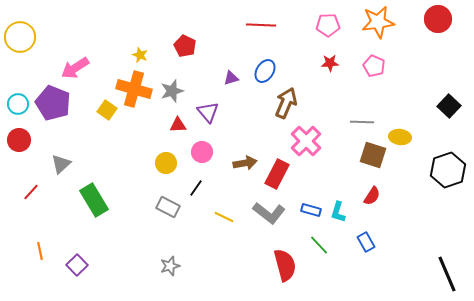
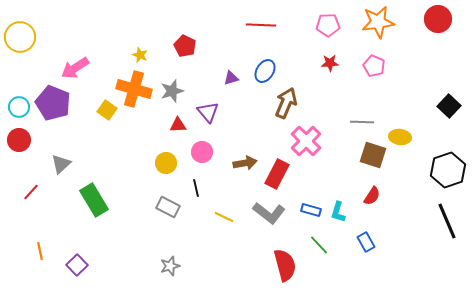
cyan circle at (18, 104): moved 1 px right, 3 px down
black line at (196, 188): rotated 48 degrees counterclockwise
black line at (447, 274): moved 53 px up
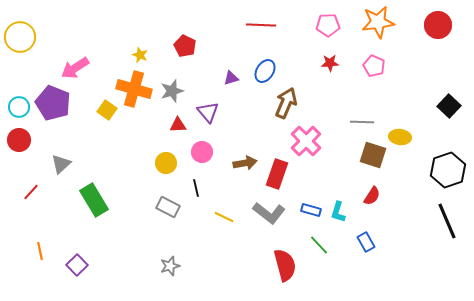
red circle at (438, 19): moved 6 px down
red rectangle at (277, 174): rotated 8 degrees counterclockwise
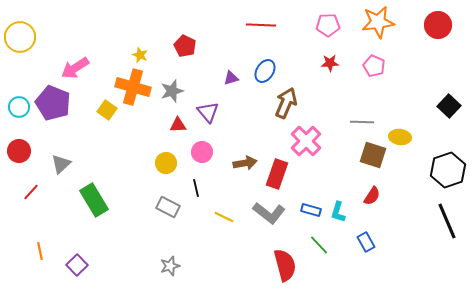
orange cross at (134, 89): moved 1 px left, 2 px up
red circle at (19, 140): moved 11 px down
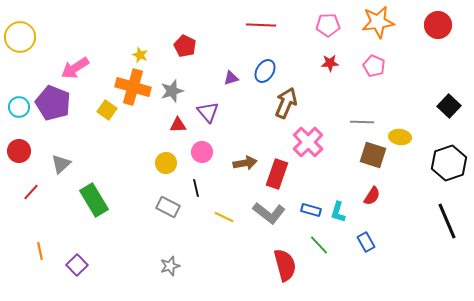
pink cross at (306, 141): moved 2 px right, 1 px down
black hexagon at (448, 170): moved 1 px right, 7 px up
